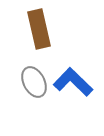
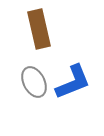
blue L-shape: rotated 114 degrees clockwise
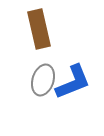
gray ellipse: moved 9 px right, 2 px up; rotated 44 degrees clockwise
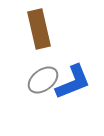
gray ellipse: rotated 36 degrees clockwise
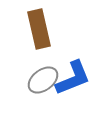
blue L-shape: moved 4 px up
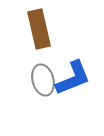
gray ellipse: rotated 68 degrees counterclockwise
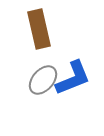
gray ellipse: rotated 56 degrees clockwise
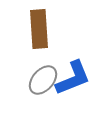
brown rectangle: rotated 9 degrees clockwise
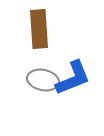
gray ellipse: rotated 60 degrees clockwise
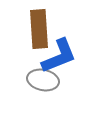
blue L-shape: moved 14 px left, 22 px up
